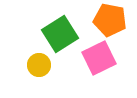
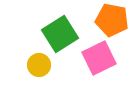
orange pentagon: moved 2 px right
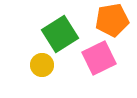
orange pentagon: rotated 20 degrees counterclockwise
yellow circle: moved 3 px right
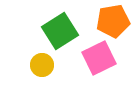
orange pentagon: moved 1 px right, 1 px down
green square: moved 3 px up
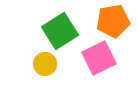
yellow circle: moved 3 px right, 1 px up
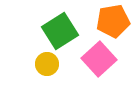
pink square: moved 1 px down; rotated 16 degrees counterclockwise
yellow circle: moved 2 px right
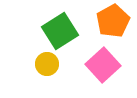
orange pentagon: rotated 20 degrees counterclockwise
pink square: moved 4 px right, 6 px down
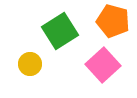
orange pentagon: rotated 28 degrees counterclockwise
yellow circle: moved 17 px left
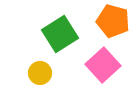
green square: moved 3 px down
yellow circle: moved 10 px right, 9 px down
